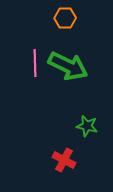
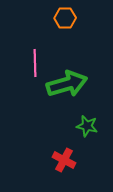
green arrow: moved 1 px left, 18 px down; rotated 42 degrees counterclockwise
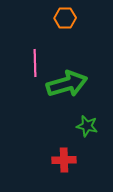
red cross: rotated 30 degrees counterclockwise
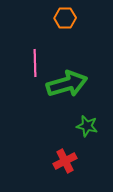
red cross: moved 1 px right, 1 px down; rotated 25 degrees counterclockwise
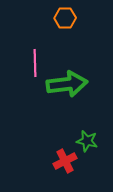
green arrow: rotated 9 degrees clockwise
green star: moved 15 px down
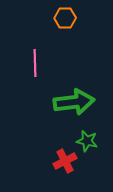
green arrow: moved 7 px right, 18 px down
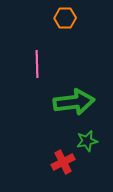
pink line: moved 2 px right, 1 px down
green star: rotated 25 degrees counterclockwise
red cross: moved 2 px left, 1 px down
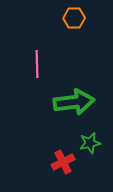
orange hexagon: moved 9 px right
green star: moved 3 px right, 2 px down
